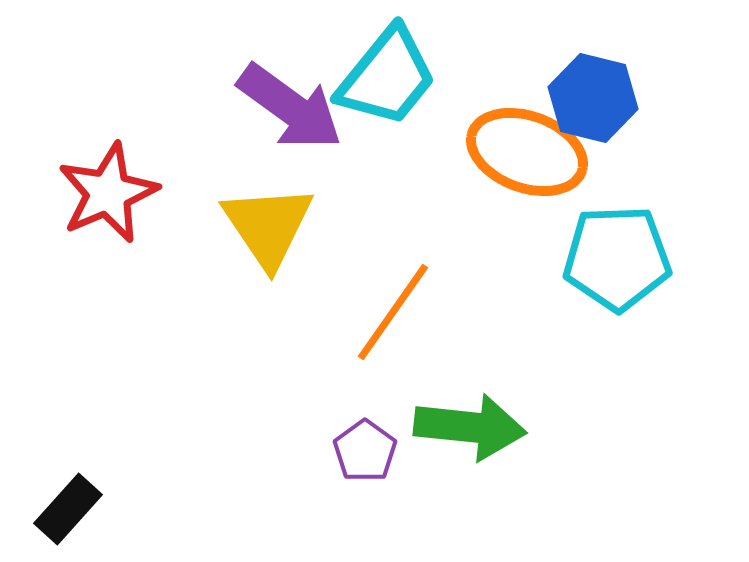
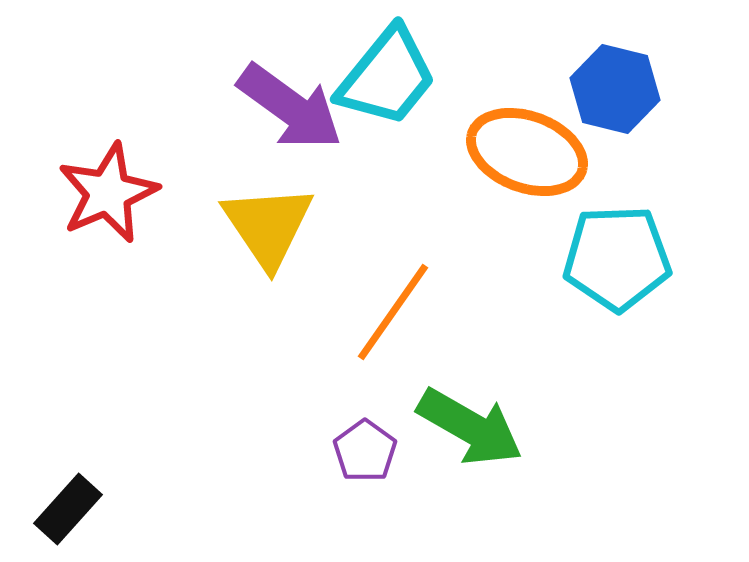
blue hexagon: moved 22 px right, 9 px up
green arrow: rotated 24 degrees clockwise
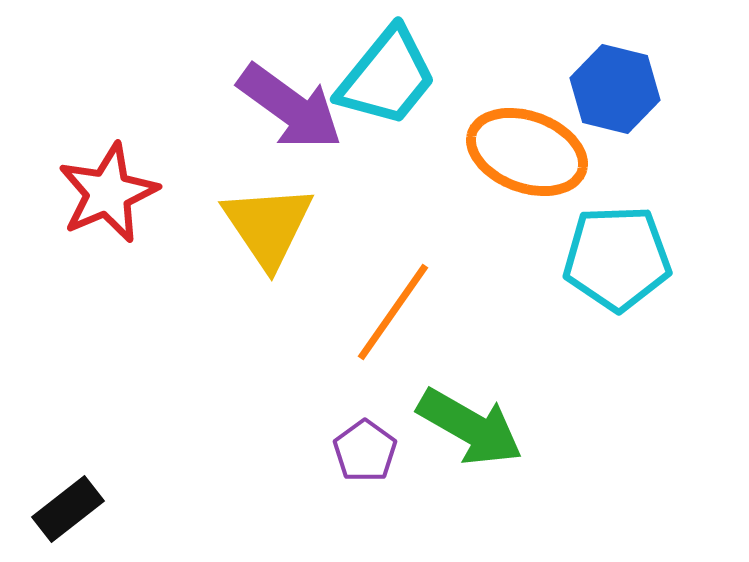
black rectangle: rotated 10 degrees clockwise
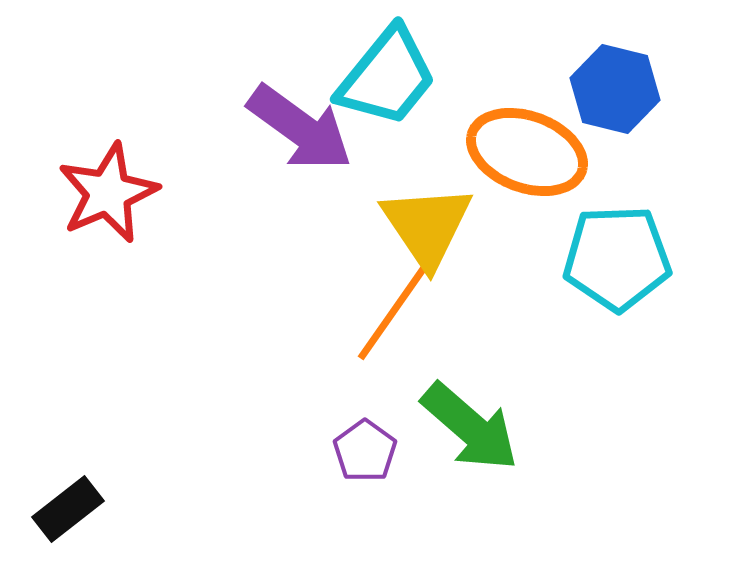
purple arrow: moved 10 px right, 21 px down
yellow triangle: moved 159 px right
green arrow: rotated 11 degrees clockwise
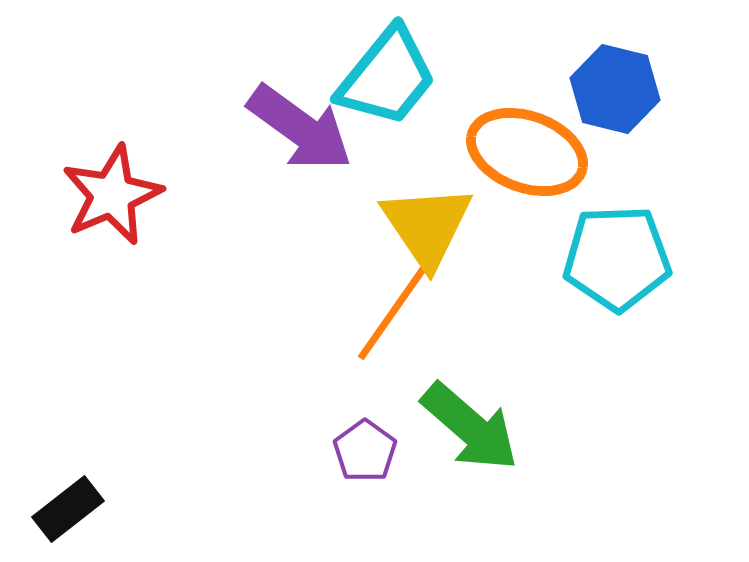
red star: moved 4 px right, 2 px down
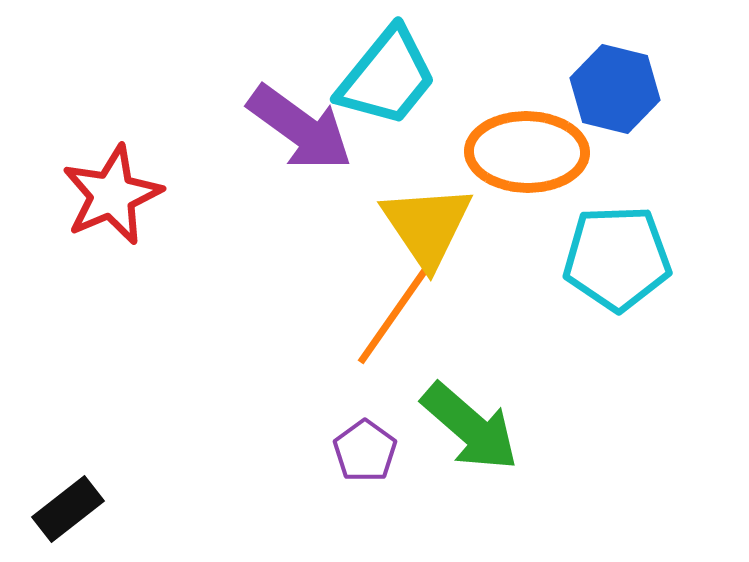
orange ellipse: rotated 19 degrees counterclockwise
orange line: moved 4 px down
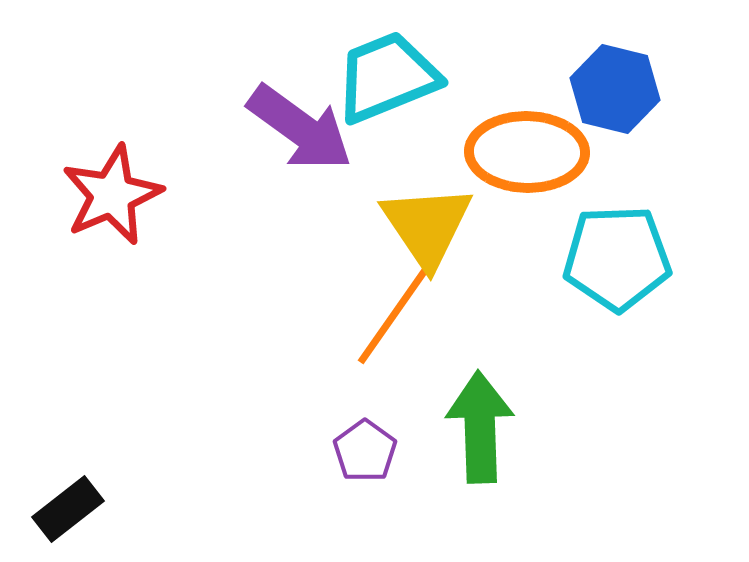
cyan trapezoid: rotated 151 degrees counterclockwise
green arrow: moved 10 px right; rotated 133 degrees counterclockwise
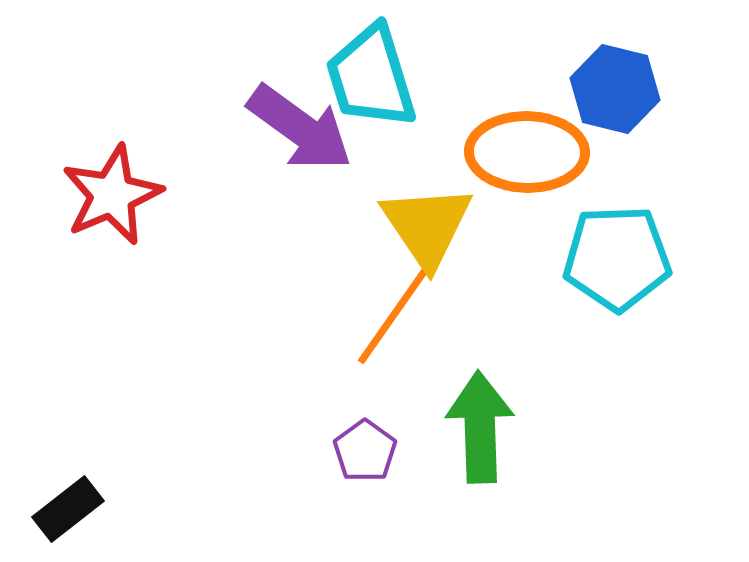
cyan trapezoid: moved 16 px left; rotated 85 degrees counterclockwise
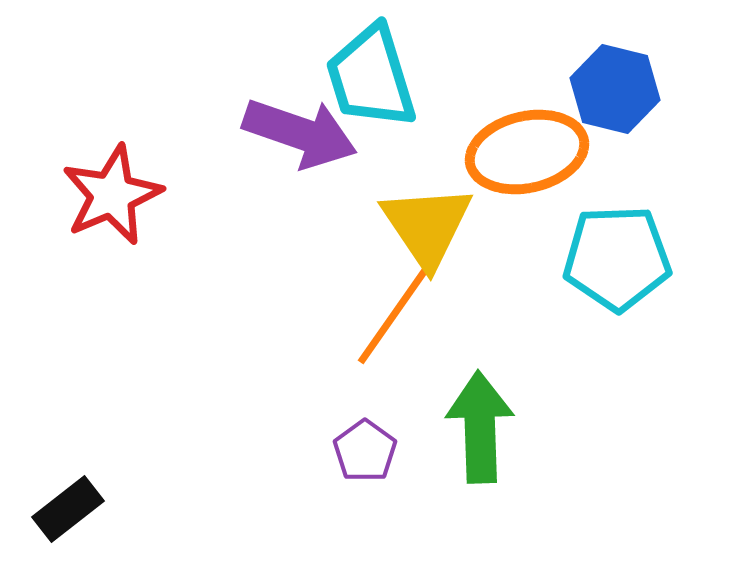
purple arrow: moved 5 px down; rotated 17 degrees counterclockwise
orange ellipse: rotated 14 degrees counterclockwise
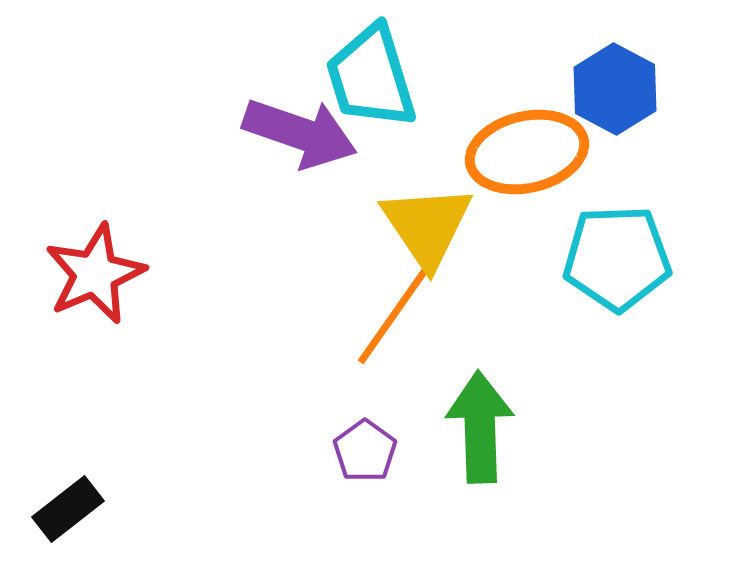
blue hexagon: rotated 14 degrees clockwise
red star: moved 17 px left, 79 px down
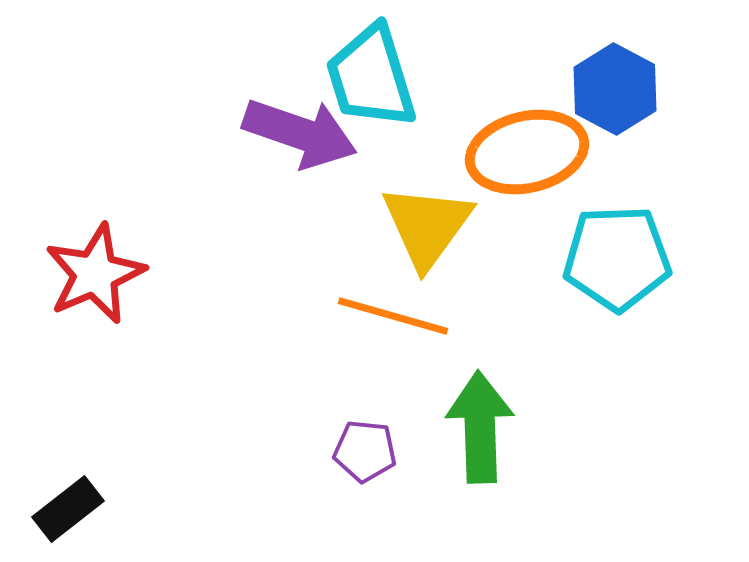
yellow triangle: rotated 10 degrees clockwise
orange line: rotated 71 degrees clockwise
purple pentagon: rotated 30 degrees counterclockwise
